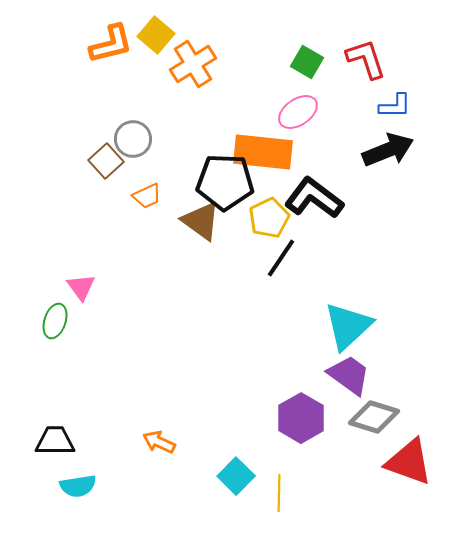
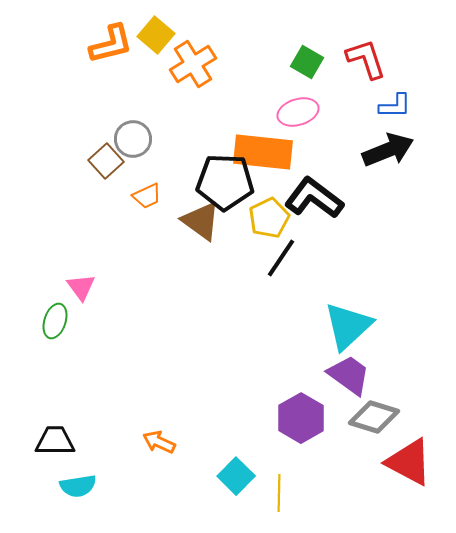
pink ellipse: rotated 18 degrees clockwise
red triangle: rotated 8 degrees clockwise
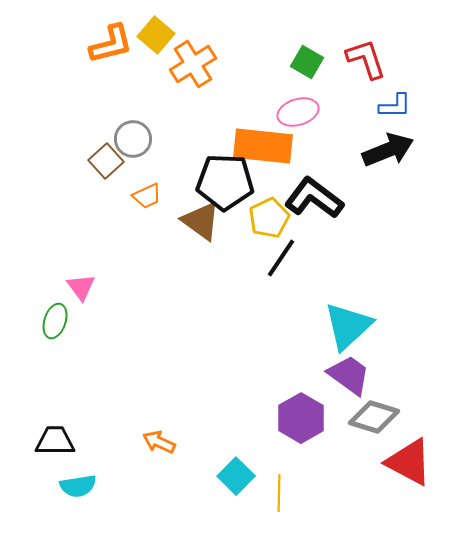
orange rectangle: moved 6 px up
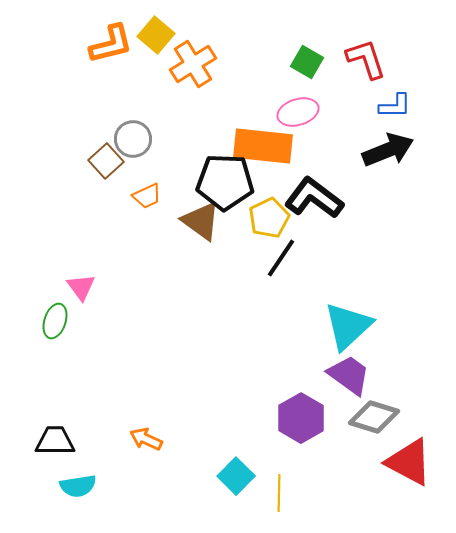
orange arrow: moved 13 px left, 3 px up
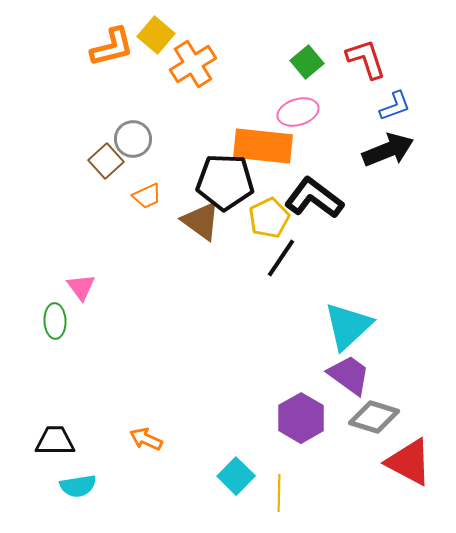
orange L-shape: moved 1 px right, 3 px down
green square: rotated 20 degrees clockwise
blue L-shape: rotated 20 degrees counterclockwise
green ellipse: rotated 20 degrees counterclockwise
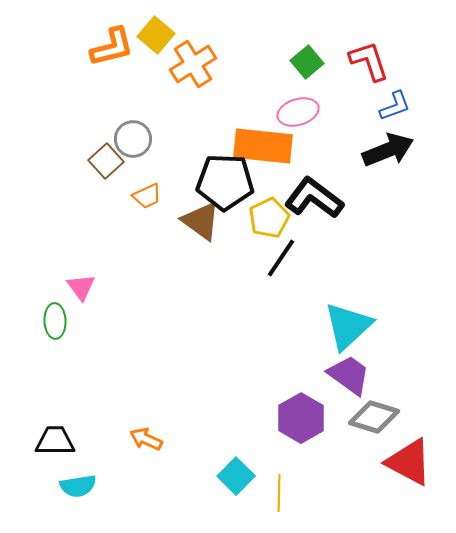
red L-shape: moved 3 px right, 2 px down
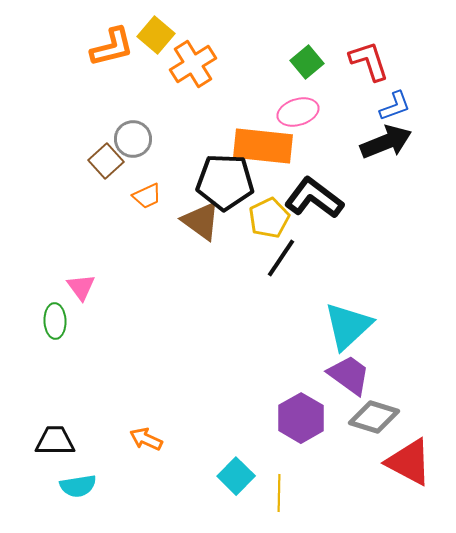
black arrow: moved 2 px left, 8 px up
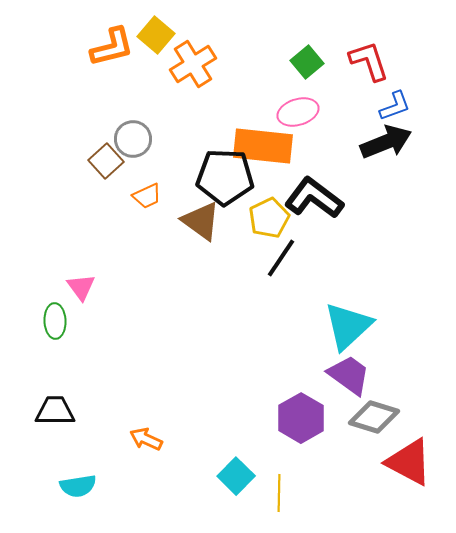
black pentagon: moved 5 px up
black trapezoid: moved 30 px up
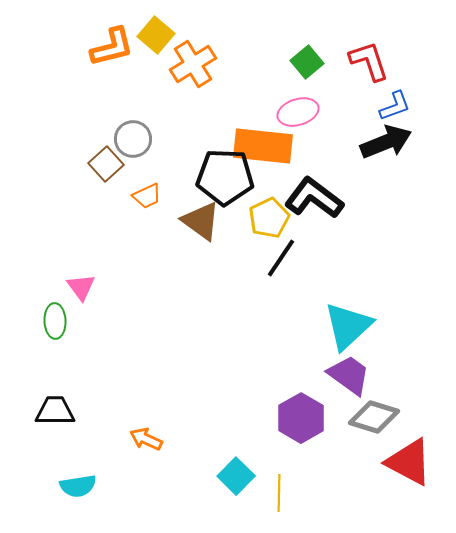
brown square: moved 3 px down
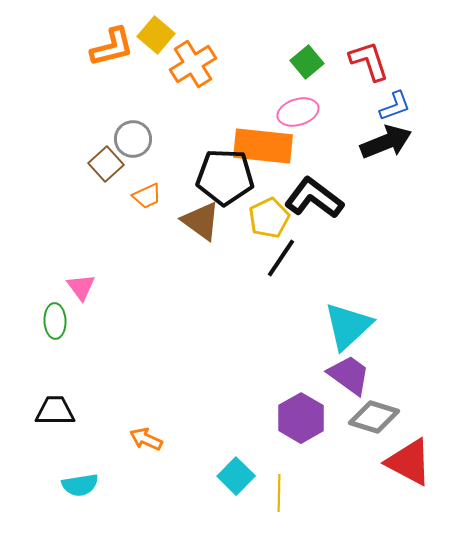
cyan semicircle: moved 2 px right, 1 px up
